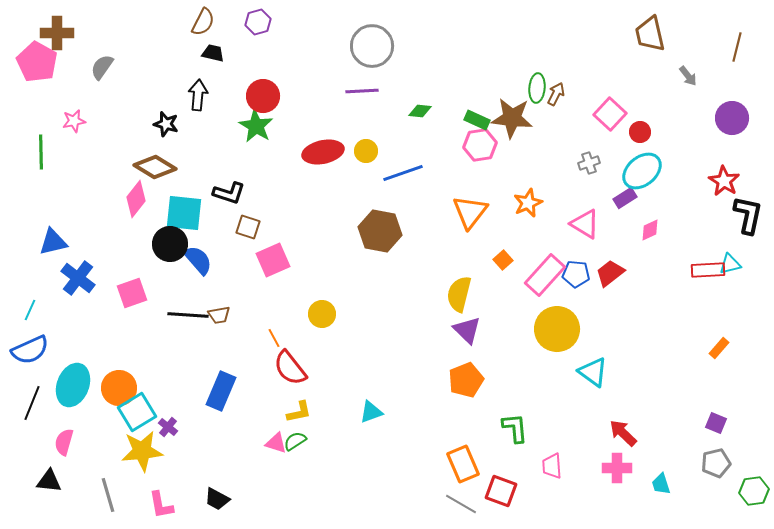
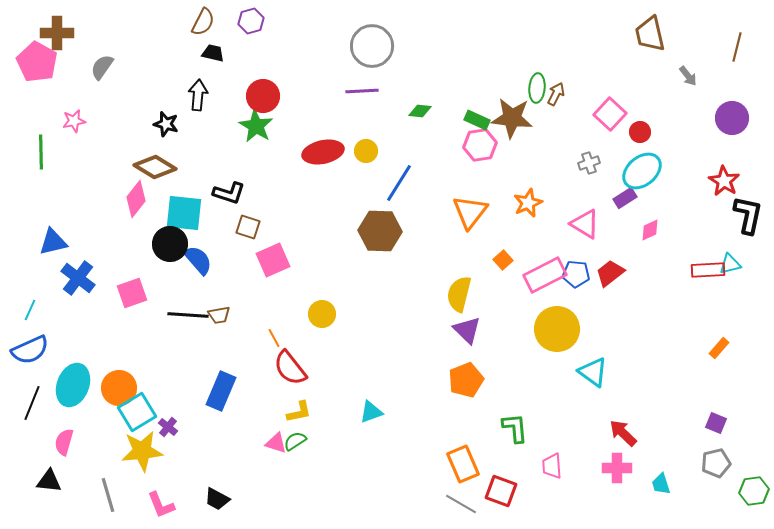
purple hexagon at (258, 22): moved 7 px left, 1 px up
blue line at (403, 173): moved 4 px left, 10 px down; rotated 39 degrees counterclockwise
brown hexagon at (380, 231): rotated 9 degrees counterclockwise
pink rectangle at (545, 275): rotated 21 degrees clockwise
pink L-shape at (161, 505): rotated 12 degrees counterclockwise
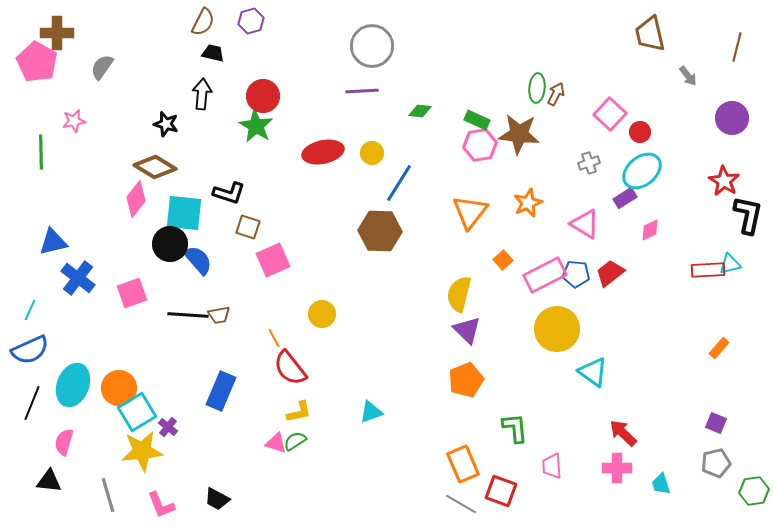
black arrow at (198, 95): moved 4 px right, 1 px up
brown star at (512, 118): moved 7 px right, 16 px down
yellow circle at (366, 151): moved 6 px right, 2 px down
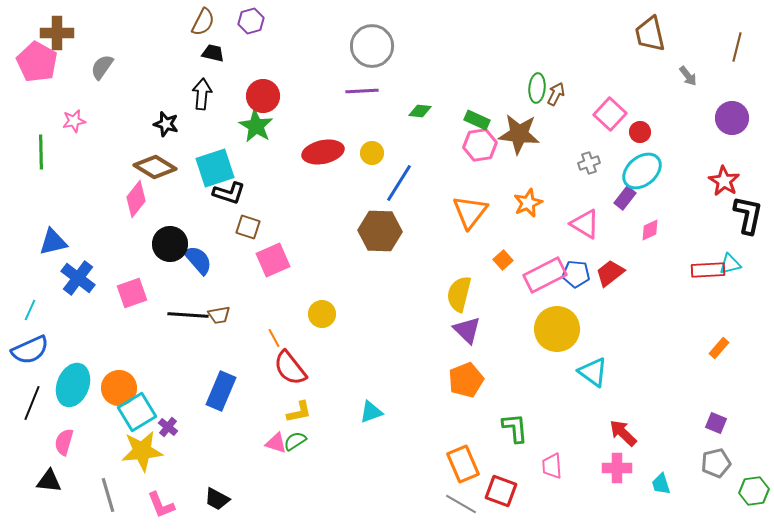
purple rectangle at (625, 198): rotated 20 degrees counterclockwise
cyan square at (184, 213): moved 31 px right, 45 px up; rotated 24 degrees counterclockwise
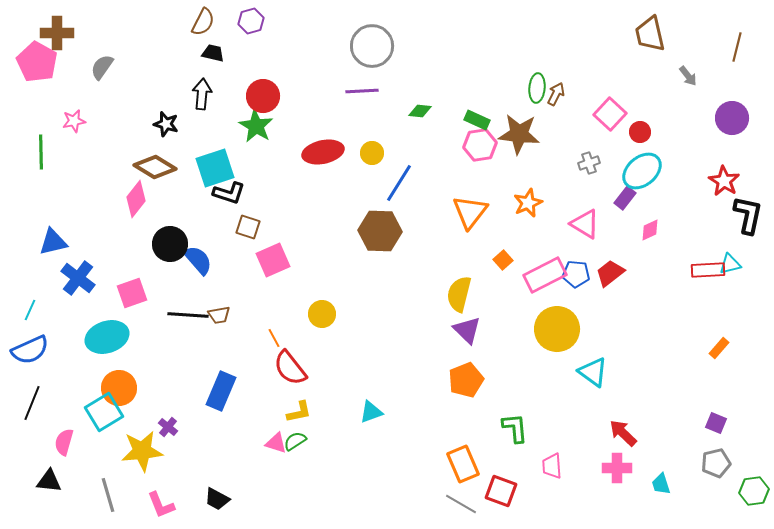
cyan ellipse at (73, 385): moved 34 px right, 48 px up; rotated 51 degrees clockwise
cyan square at (137, 412): moved 33 px left
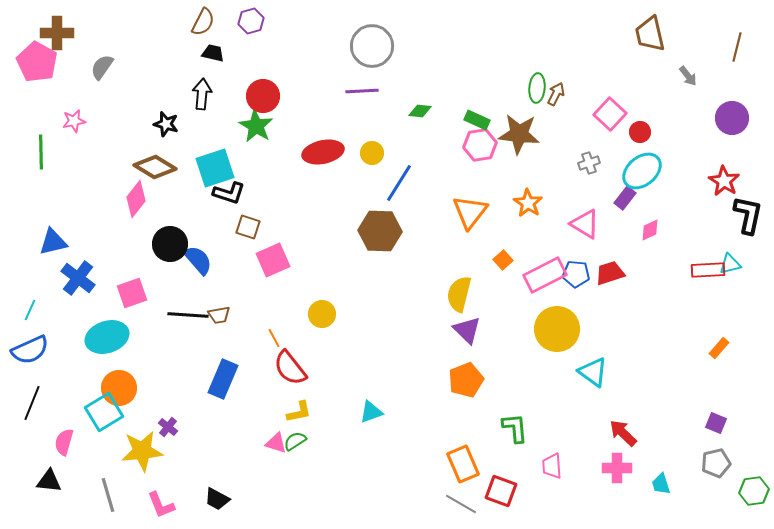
orange star at (528, 203): rotated 16 degrees counterclockwise
red trapezoid at (610, 273): rotated 20 degrees clockwise
blue rectangle at (221, 391): moved 2 px right, 12 px up
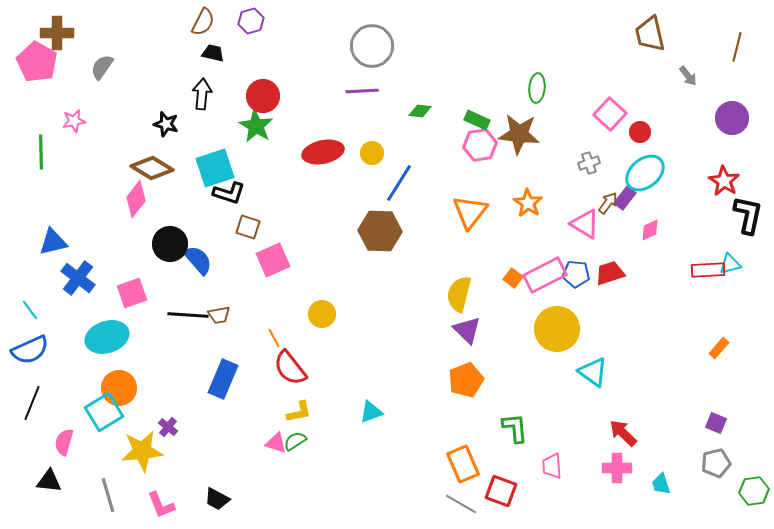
brown arrow at (556, 94): moved 52 px right, 109 px down; rotated 10 degrees clockwise
brown diamond at (155, 167): moved 3 px left, 1 px down
cyan ellipse at (642, 171): moved 3 px right, 2 px down
orange square at (503, 260): moved 10 px right, 18 px down; rotated 12 degrees counterclockwise
cyan line at (30, 310): rotated 60 degrees counterclockwise
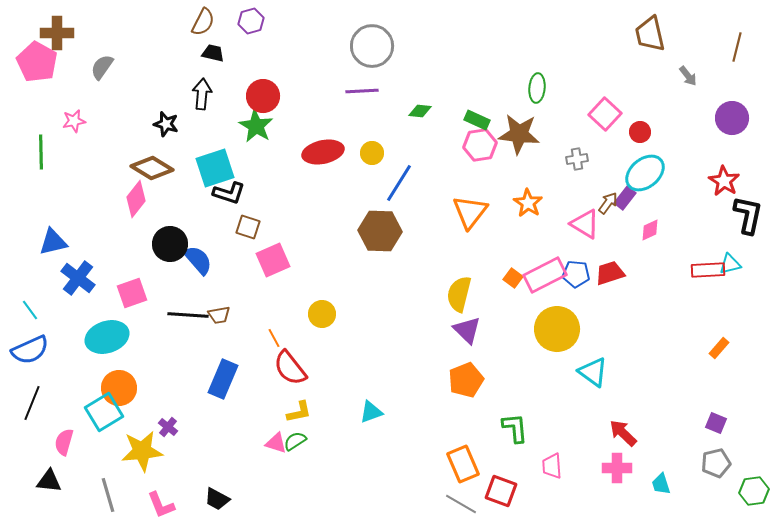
pink square at (610, 114): moved 5 px left
gray cross at (589, 163): moved 12 px left, 4 px up; rotated 10 degrees clockwise
